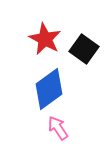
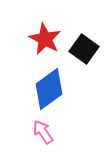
pink arrow: moved 15 px left, 4 px down
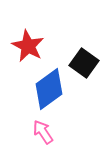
red star: moved 17 px left, 7 px down
black square: moved 14 px down
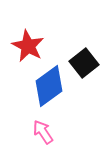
black square: rotated 16 degrees clockwise
blue diamond: moved 3 px up
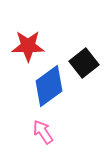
red star: rotated 28 degrees counterclockwise
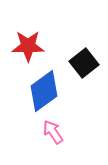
blue diamond: moved 5 px left, 5 px down
pink arrow: moved 10 px right
